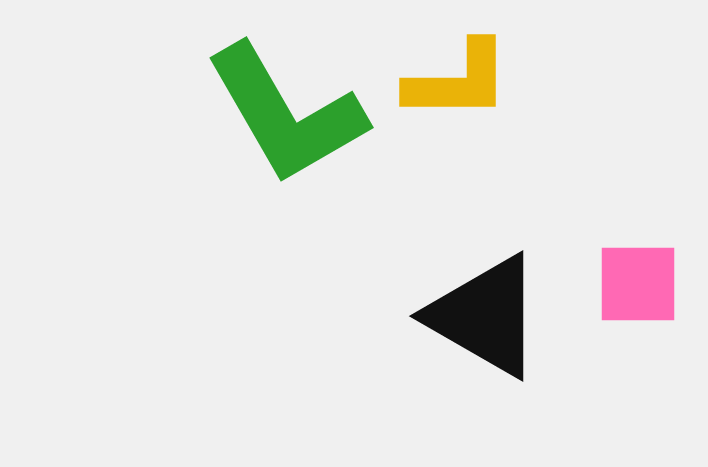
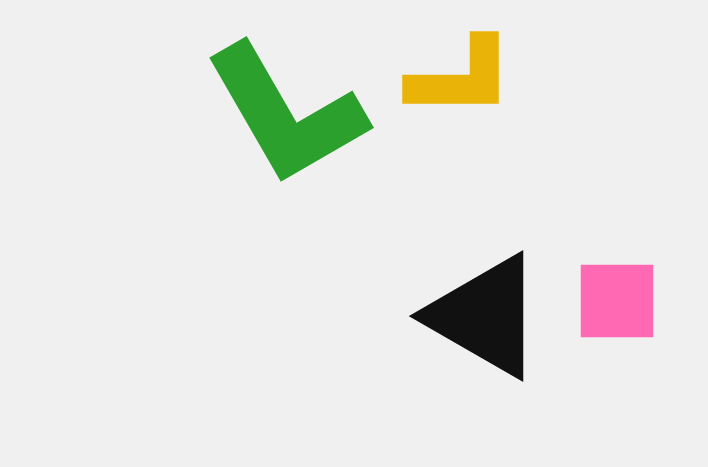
yellow L-shape: moved 3 px right, 3 px up
pink square: moved 21 px left, 17 px down
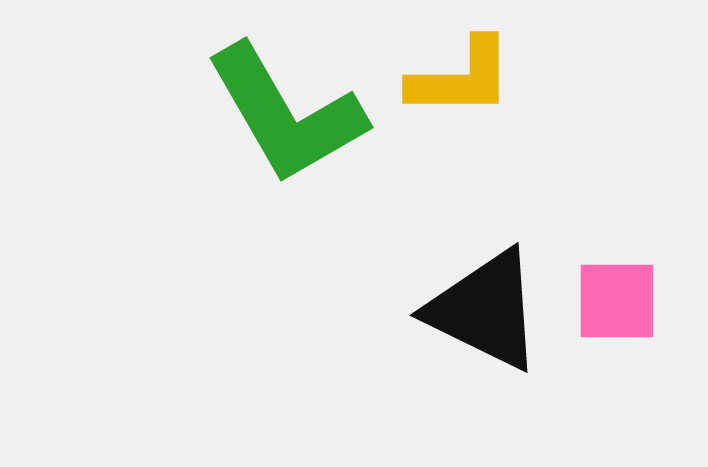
black triangle: moved 6 px up; rotated 4 degrees counterclockwise
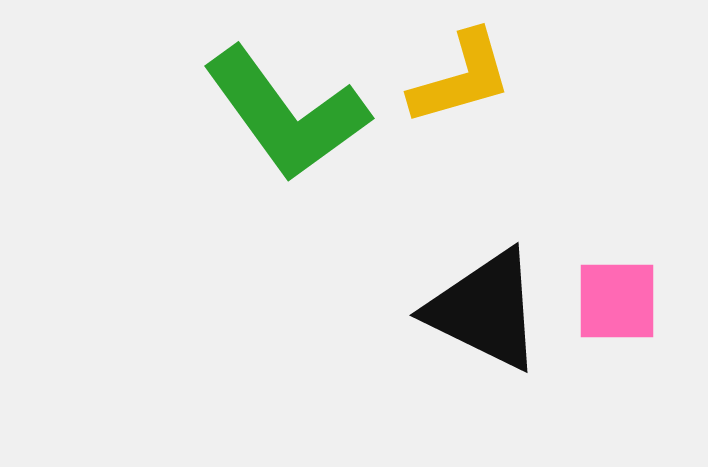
yellow L-shape: rotated 16 degrees counterclockwise
green L-shape: rotated 6 degrees counterclockwise
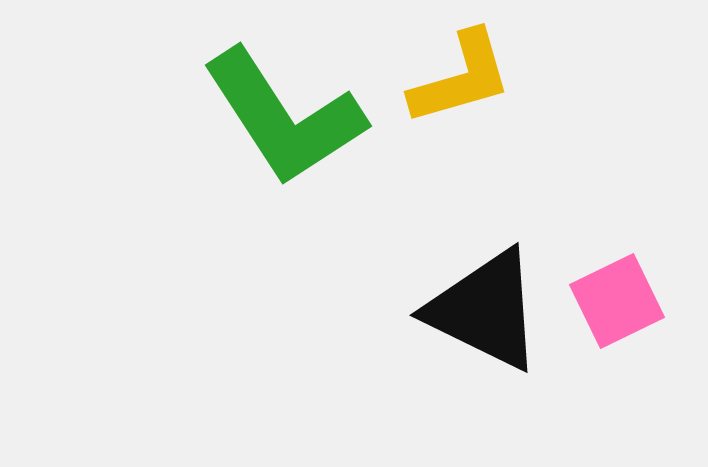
green L-shape: moved 2 px left, 3 px down; rotated 3 degrees clockwise
pink square: rotated 26 degrees counterclockwise
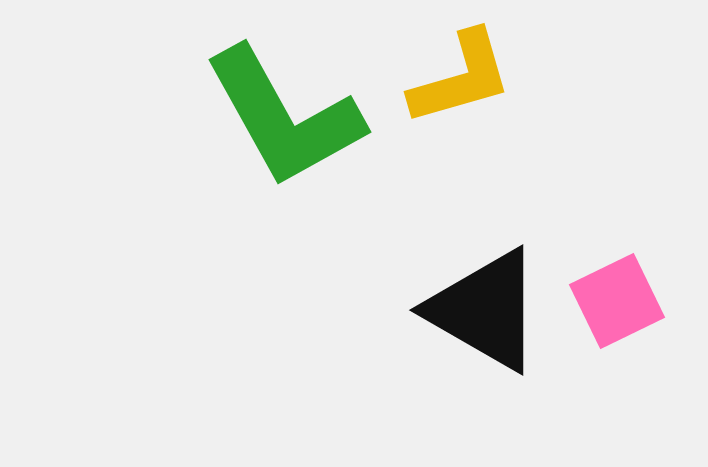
green L-shape: rotated 4 degrees clockwise
black triangle: rotated 4 degrees clockwise
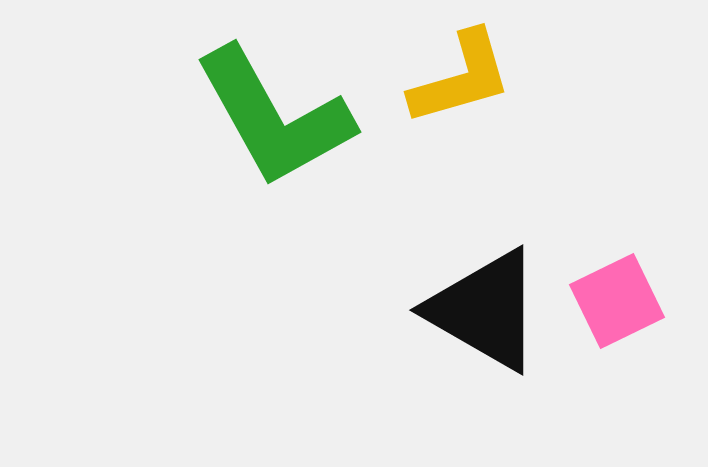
green L-shape: moved 10 px left
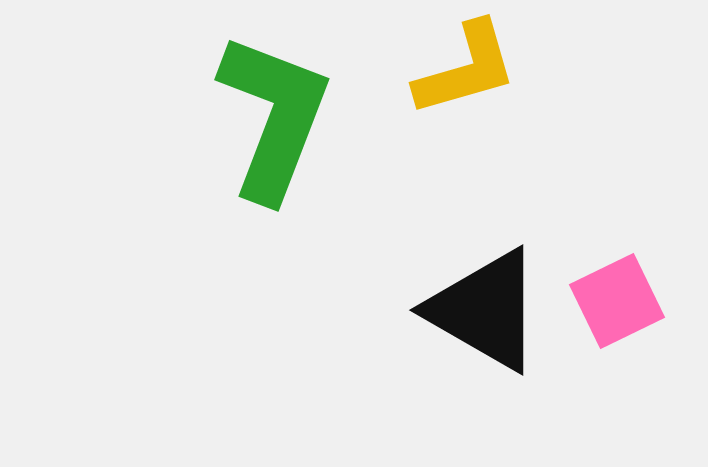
yellow L-shape: moved 5 px right, 9 px up
green L-shape: rotated 130 degrees counterclockwise
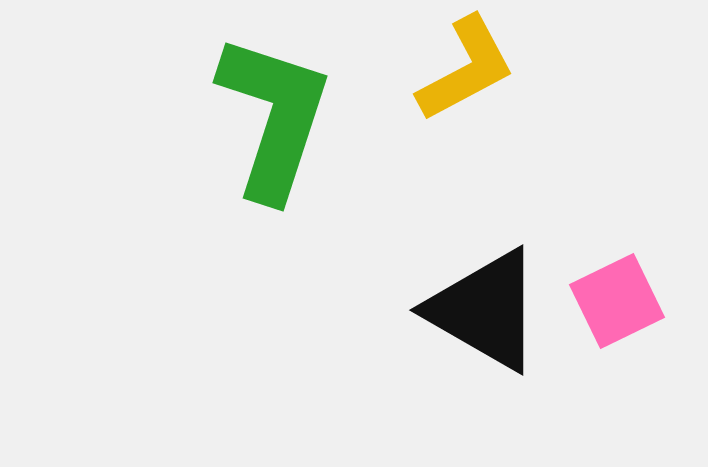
yellow L-shape: rotated 12 degrees counterclockwise
green L-shape: rotated 3 degrees counterclockwise
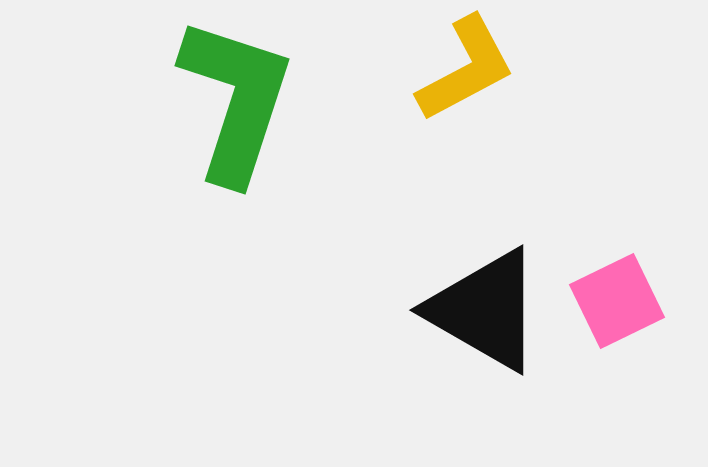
green L-shape: moved 38 px left, 17 px up
